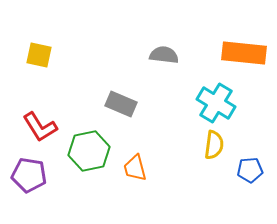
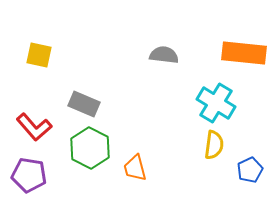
gray rectangle: moved 37 px left
red L-shape: moved 6 px left; rotated 9 degrees counterclockwise
green hexagon: moved 1 px right, 3 px up; rotated 21 degrees counterclockwise
blue pentagon: rotated 20 degrees counterclockwise
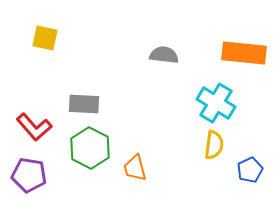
yellow square: moved 6 px right, 17 px up
gray rectangle: rotated 20 degrees counterclockwise
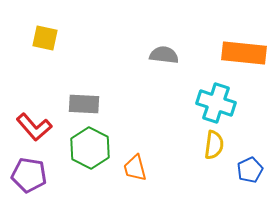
cyan cross: rotated 12 degrees counterclockwise
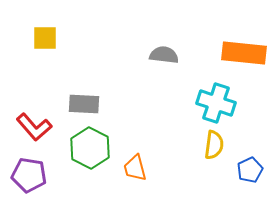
yellow square: rotated 12 degrees counterclockwise
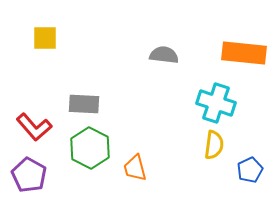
purple pentagon: rotated 20 degrees clockwise
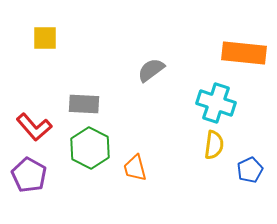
gray semicircle: moved 13 px left, 15 px down; rotated 44 degrees counterclockwise
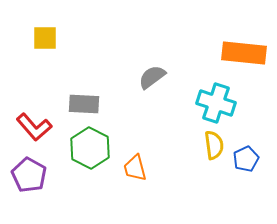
gray semicircle: moved 1 px right, 7 px down
yellow semicircle: rotated 16 degrees counterclockwise
blue pentagon: moved 4 px left, 11 px up
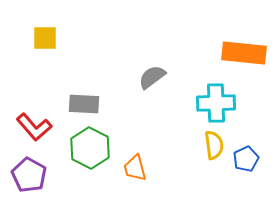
cyan cross: rotated 21 degrees counterclockwise
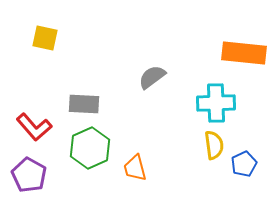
yellow square: rotated 12 degrees clockwise
green hexagon: rotated 9 degrees clockwise
blue pentagon: moved 2 px left, 5 px down
